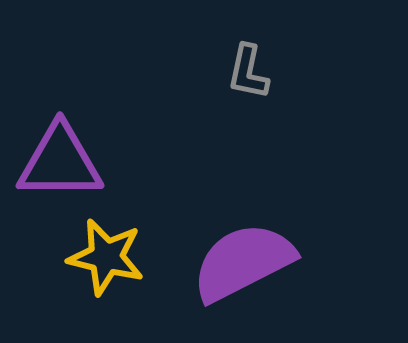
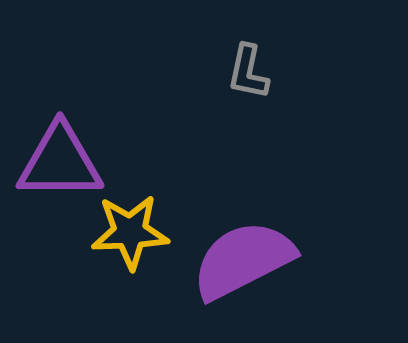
yellow star: moved 24 px right, 25 px up; rotated 16 degrees counterclockwise
purple semicircle: moved 2 px up
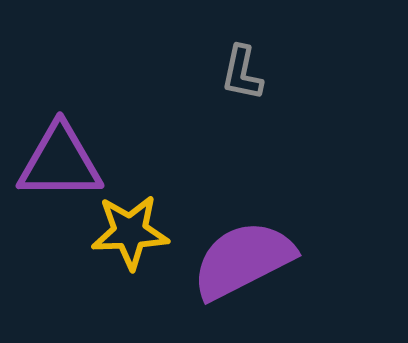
gray L-shape: moved 6 px left, 1 px down
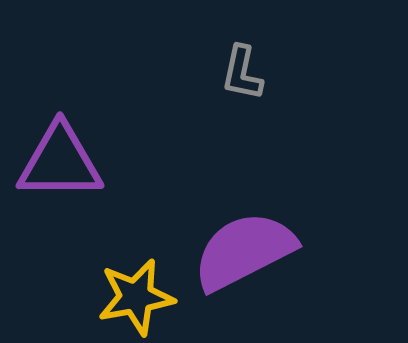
yellow star: moved 6 px right, 65 px down; rotated 8 degrees counterclockwise
purple semicircle: moved 1 px right, 9 px up
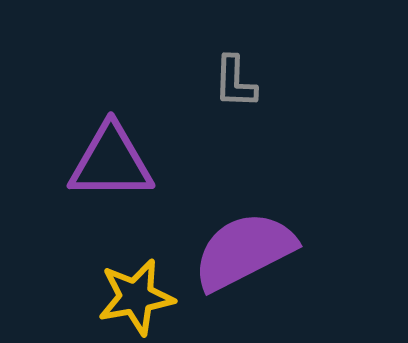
gray L-shape: moved 7 px left, 9 px down; rotated 10 degrees counterclockwise
purple triangle: moved 51 px right
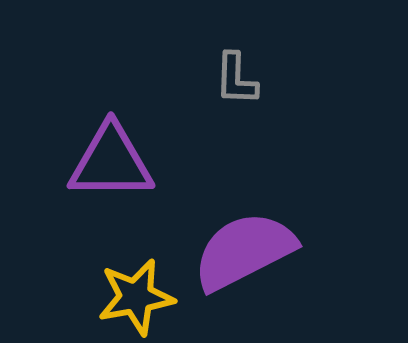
gray L-shape: moved 1 px right, 3 px up
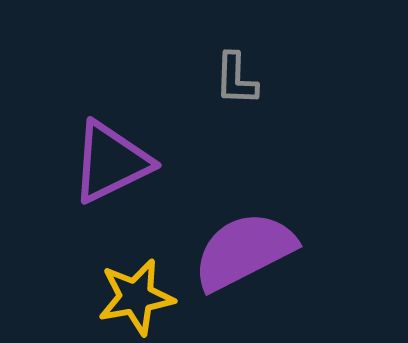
purple triangle: rotated 26 degrees counterclockwise
